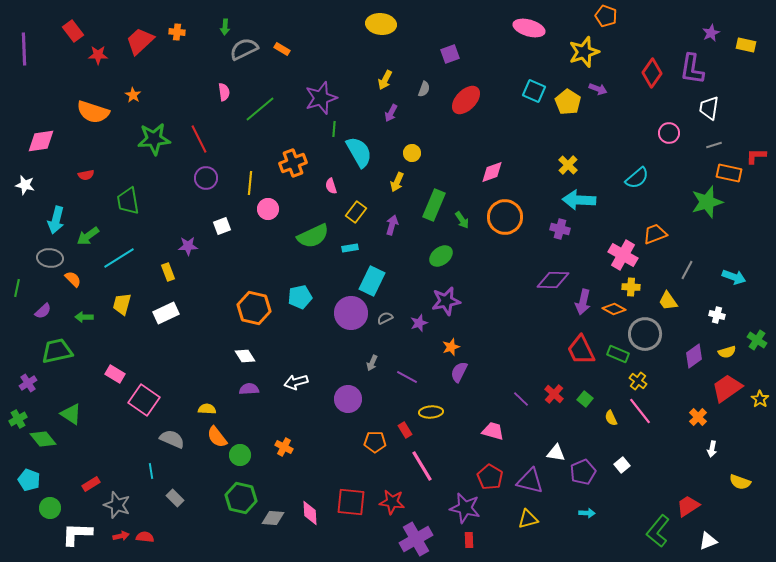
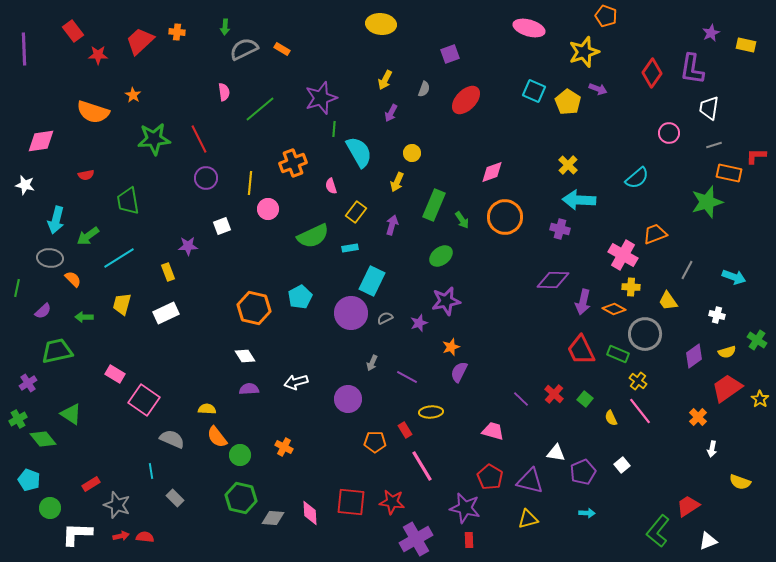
cyan pentagon at (300, 297): rotated 15 degrees counterclockwise
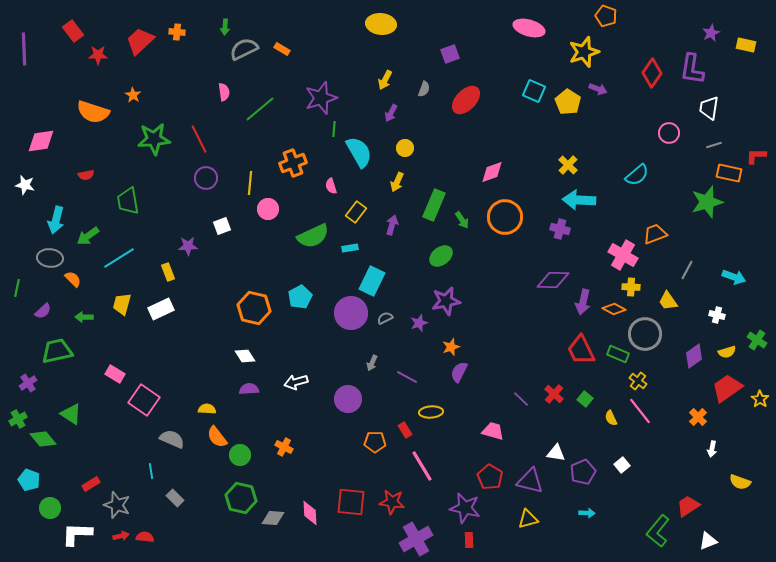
yellow circle at (412, 153): moved 7 px left, 5 px up
cyan semicircle at (637, 178): moved 3 px up
white rectangle at (166, 313): moved 5 px left, 4 px up
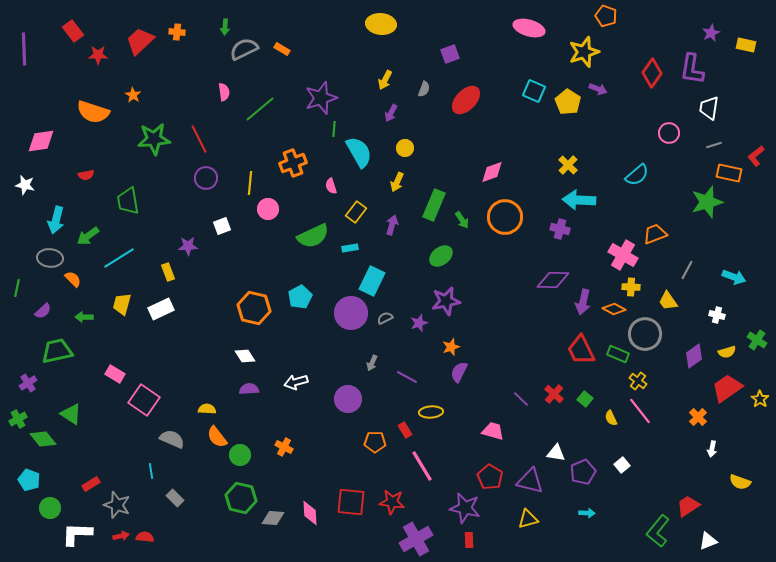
red L-shape at (756, 156): rotated 40 degrees counterclockwise
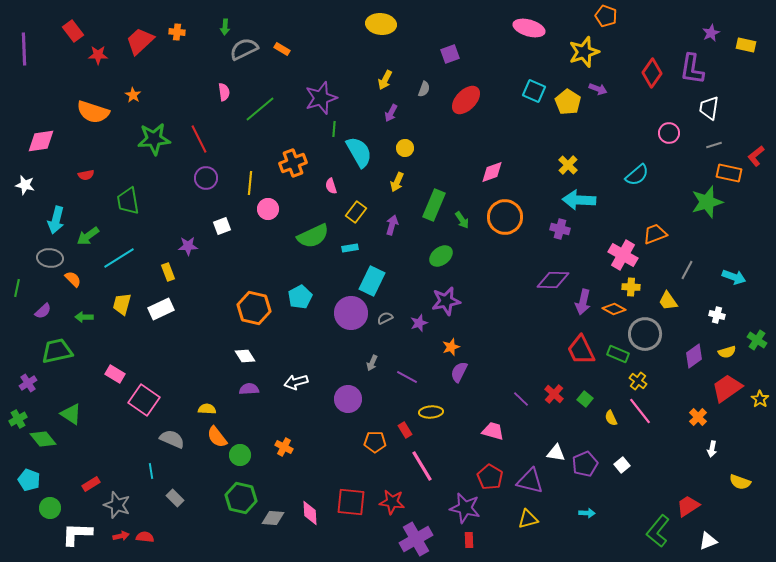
purple pentagon at (583, 472): moved 2 px right, 8 px up
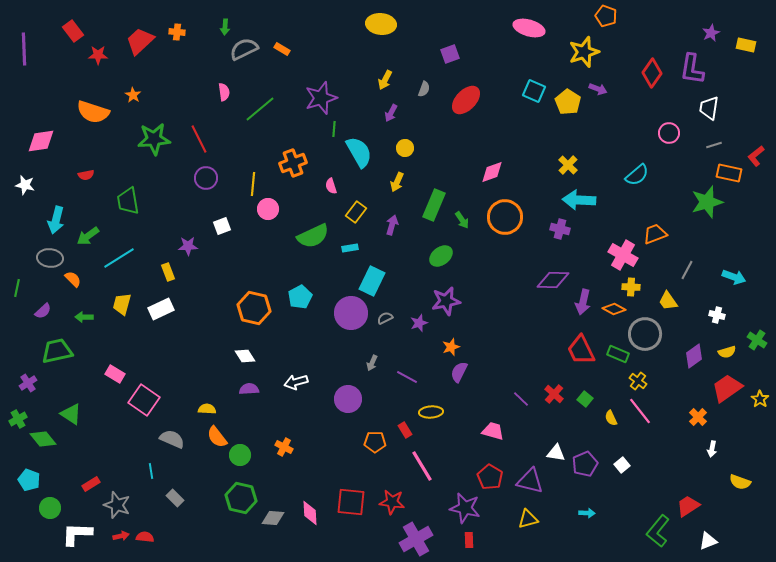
yellow line at (250, 183): moved 3 px right, 1 px down
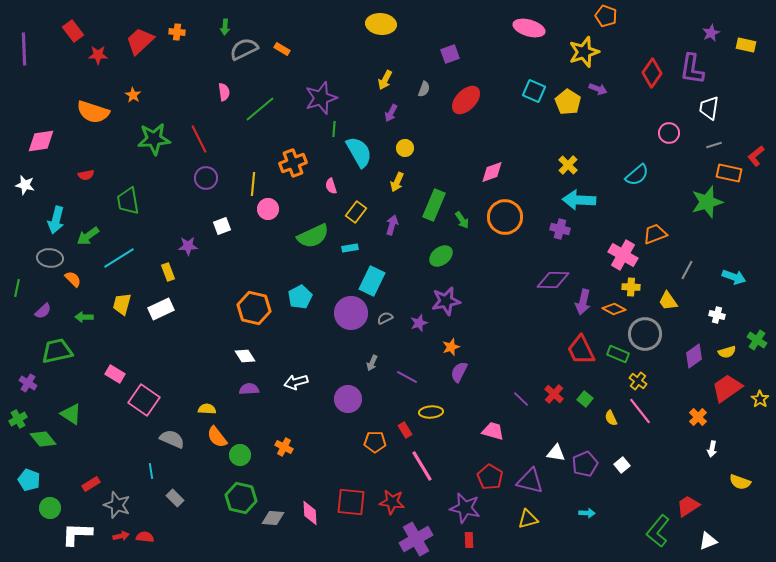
purple cross at (28, 383): rotated 24 degrees counterclockwise
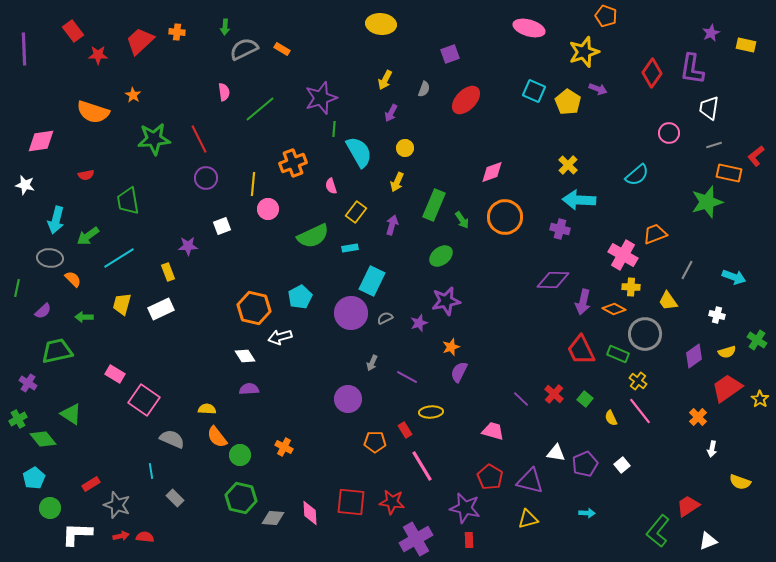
white arrow at (296, 382): moved 16 px left, 45 px up
cyan pentagon at (29, 480): moved 5 px right, 2 px up; rotated 20 degrees clockwise
